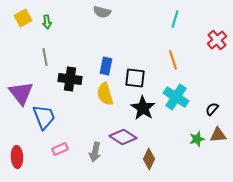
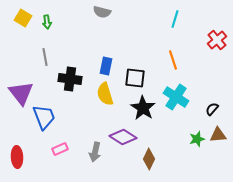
yellow square: rotated 30 degrees counterclockwise
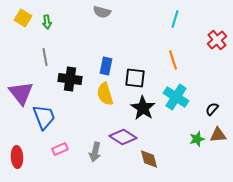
brown diamond: rotated 40 degrees counterclockwise
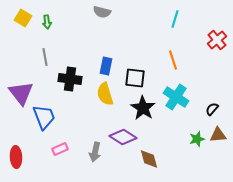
red ellipse: moved 1 px left
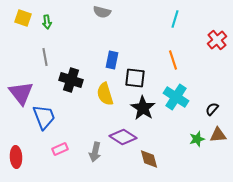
yellow square: rotated 12 degrees counterclockwise
blue rectangle: moved 6 px right, 6 px up
black cross: moved 1 px right, 1 px down; rotated 10 degrees clockwise
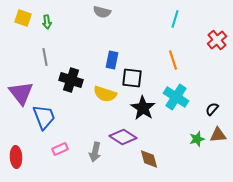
black square: moved 3 px left
yellow semicircle: rotated 55 degrees counterclockwise
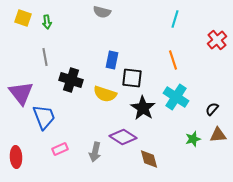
green star: moved 4 px left
